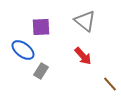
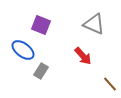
gray triangle: moved 9 px right, 3 px down; rotated 15 degrees counterclockwise
purple square: moved 2 px up; rotated 24 degrees clockwise
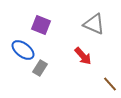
gray rectangle: moved 1 px left, 3 px up
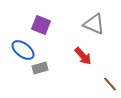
gray rectangle: rotated 42 degrees clockwise
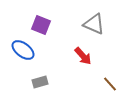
gray rectangle: moved 14 px down
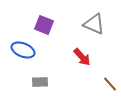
purple square: moved 3 px right
blue ellipse: rotated 15 degrees counterclockwise
red arrow: moved 1 px left, 1 px down
gray rectangle: rotated 14 degrees clockwise
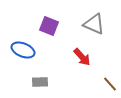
purple square: moved 5 px right, 1 px down
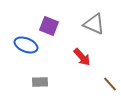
blue ellipse: moved 3 px right, 5 px up
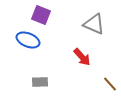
purple square: moved 8 px left, 11 px up
blue ellipse: moved 2 px right, 5 px up
